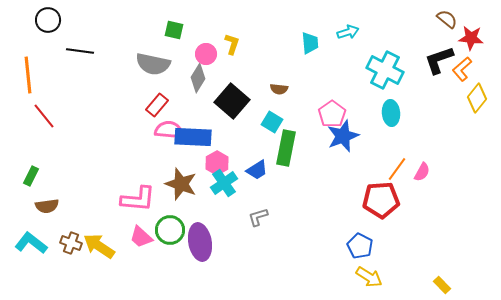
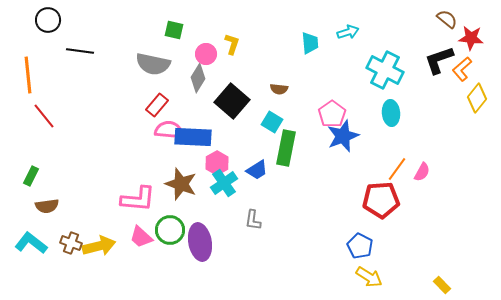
gray L-shape at (258, 217): moved 5 px left, 3 px down; rotated 65 degrees counterclockwise
yellow arrow at (99, 246): rotated 132 degrees clockwise
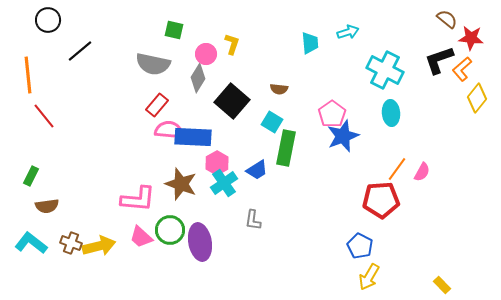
black line at (80, 51): rotated 48 degrees counterclockwise
yellow arrow at (369, 277): rotated 88 degrees clockwise
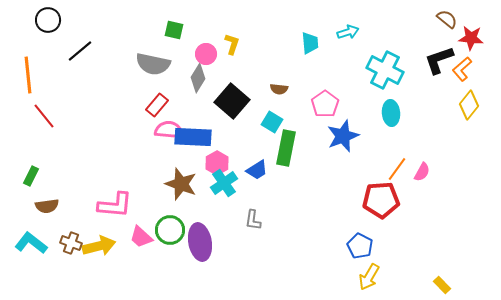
yellow diamond at (477, 98): moved 8 px left, 7 px down
pink pentagon at (332, 114): moved 7 px left, 10 px up
pink L-shape at (138, 199): moved 23 px left, 6 px down
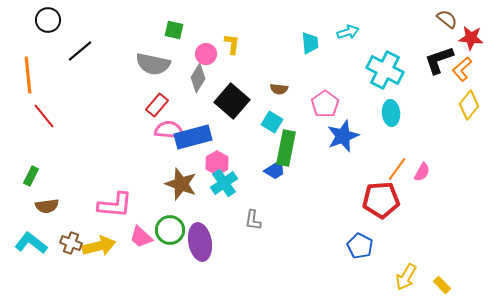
yellow L-shape at (232, 44): rotated 10 degrees counterclockwise
blue rectangle at (193, 137): rotated 18 degrees counterclockwise
blue trapezoid at (257, 170): moved 18 px right
yellow arrow at (369, 277): moved 37 px right
